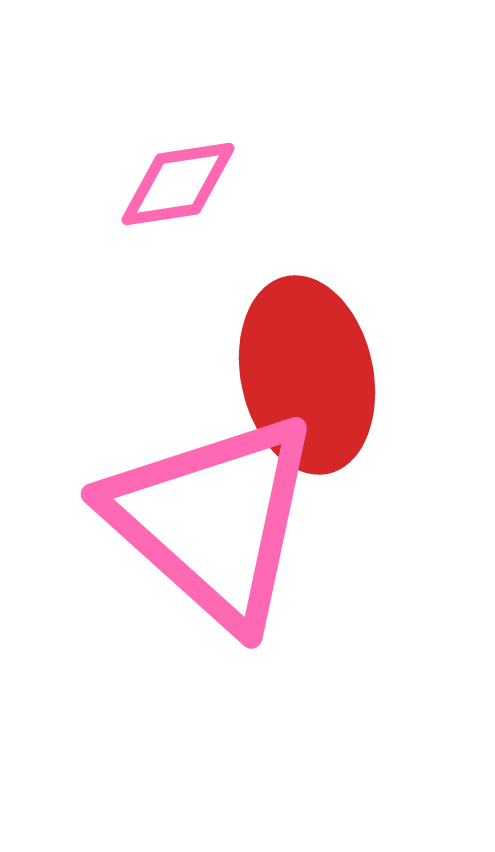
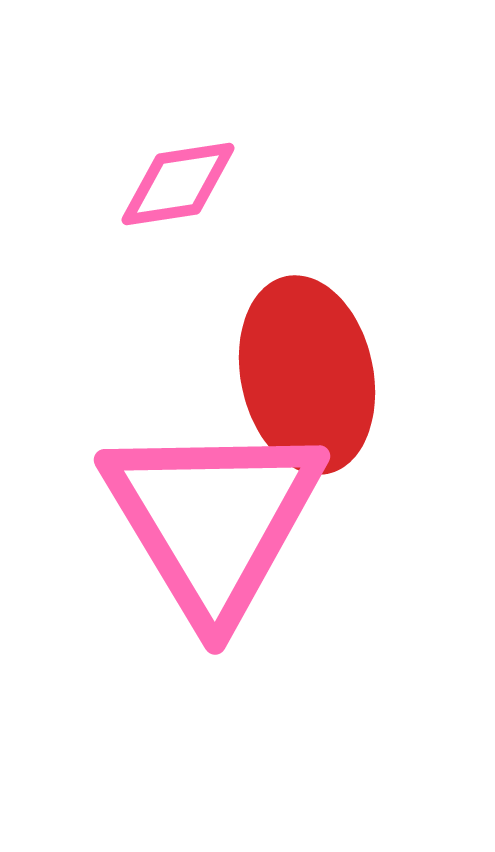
pink triangle: rotated 17 degrees clockwise
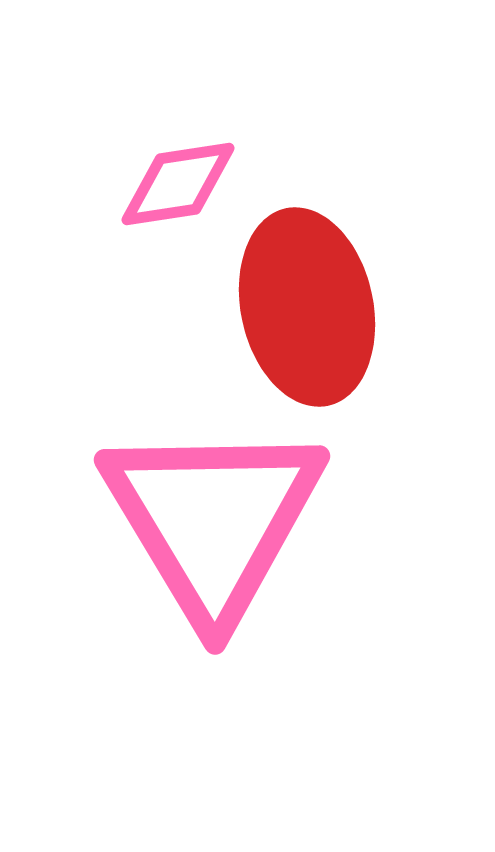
red ellipse: moved 68 px up
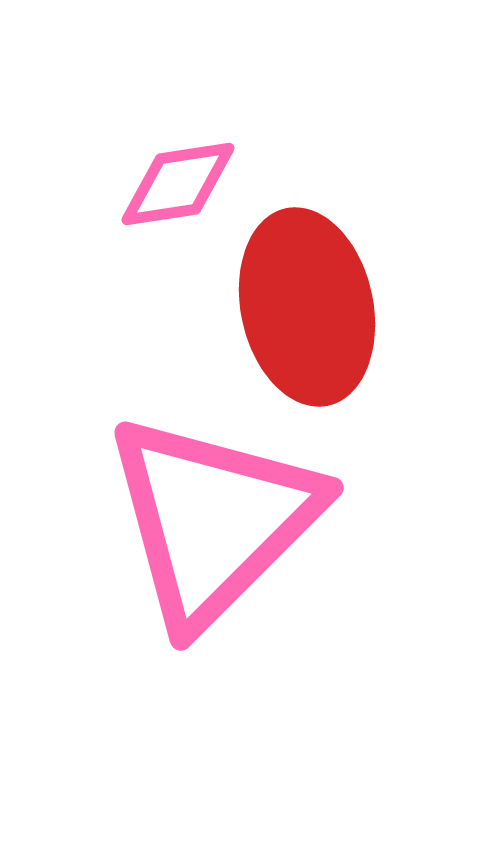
pink triangle: rotated 16 degrees clockwise
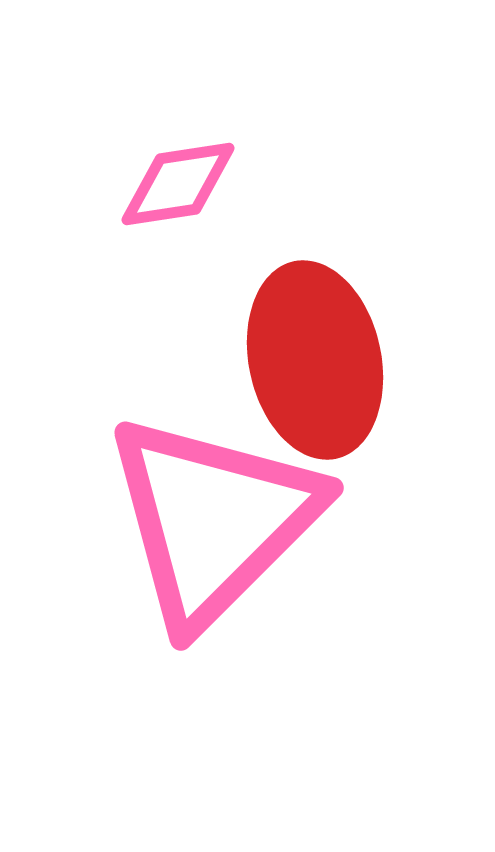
red ellipse: moved 8 px right, 53 px down
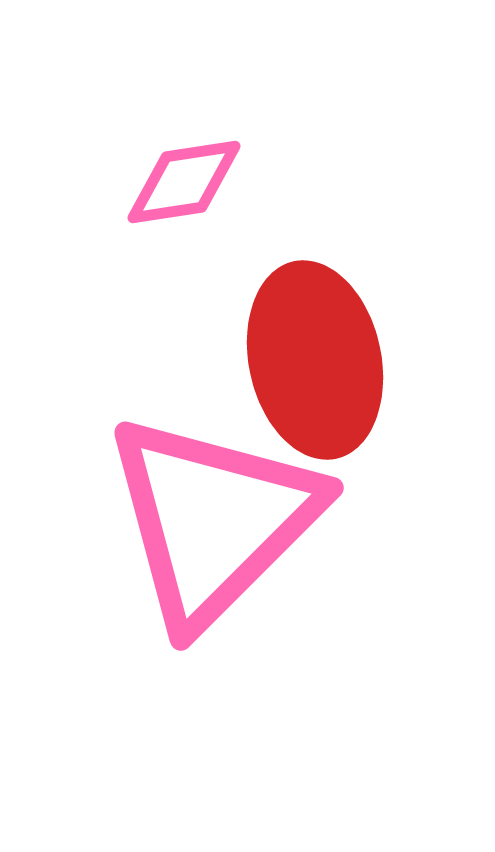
pink diamond: moved 6 px right, 2 px up
